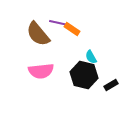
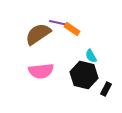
brown semicircle: rotated 96 degrees clockwise
cyan semicircle: moved 1 px up
black rectangle: moved 5 px left, 4 px down; rotated 32 degrees counterclockwise
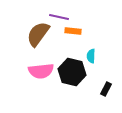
purple line: moved 6 px up
orange rectangle: moved 1 px right, 2 px down; rotated 28 degrees counterclockwise
brown semicircle: rotated 20 degrees counterclockwise
cyan semicircle: rotated 32 degrees clockwise
black hexagon: moved 12 px left, 3 px up
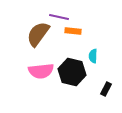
cyan semicircle: moved 2 px right
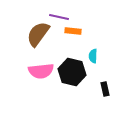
black rectangle: moved 1 px left; rotated 40 degrees counterclockwise
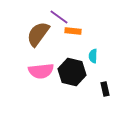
purple line: rotated 24 degrees clockwise
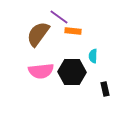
black hexagon: rotated 12 degrees counterclockwise
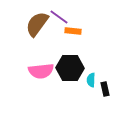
brown semicircle: moved 1 px left, 10 px up
cyan semicircle: moved 2 px left, 24 px down
black hexagon: moved 2 px left, 4 px up
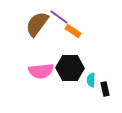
orange rectangle: rotated 28 degrees clockwise
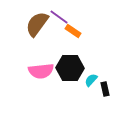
cyan semicircle: rotated 40 degrees clockwise
